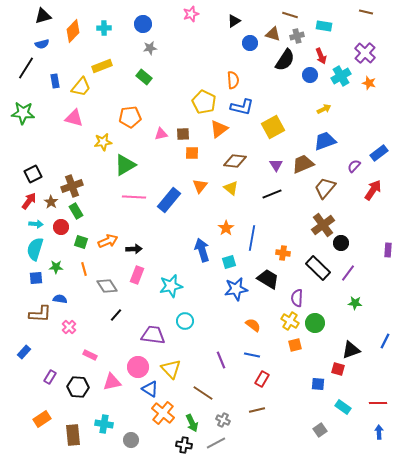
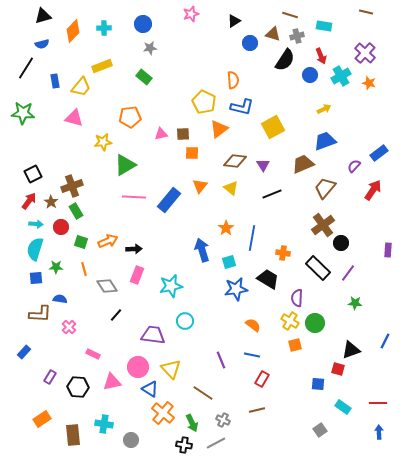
purple triangle at (276, 165): moved 13 px left
pink rectangle at (90, 355): moved 3 px right, 1 px up
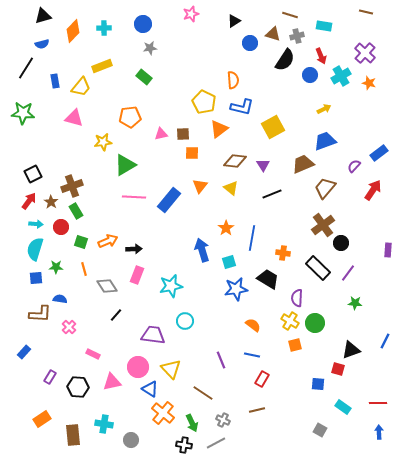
gray square at (320, 430): rotated 24 degrees counterclockwise
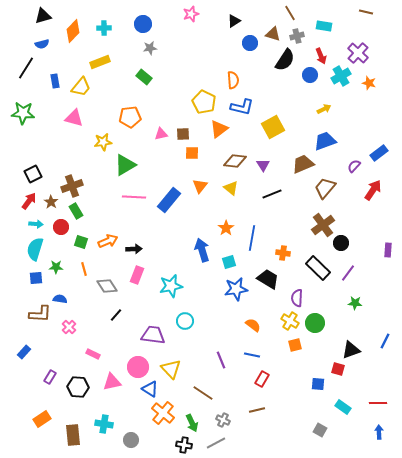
brown line at (290, 15): moved 2 px up; rotated 42 degrees clockwise
purple cross at (365, 53): moved 7 px left
yellow rectangle at (102, 66): moved 2 px left, 4 px up
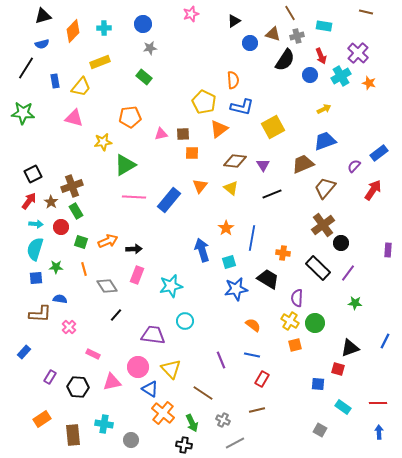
black triangle at (351, 350): moved 1 px left, 2 px up
gray line at (216, 443): moved 19 px right
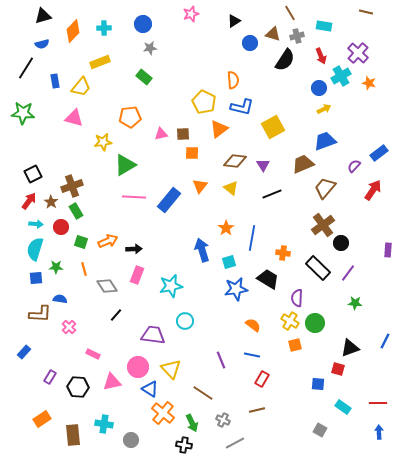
blue circle at (310, 75): moved 9 px right, 13 px down
